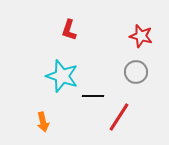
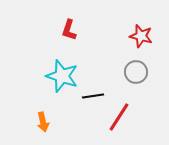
black line: rotated 10 degrees counterclockwise
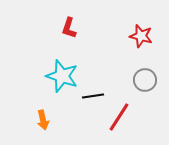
red L-shape: moved 2 px up
gray circle: moved 9 px right, 8 px down
orange arrow: moved 2 px up
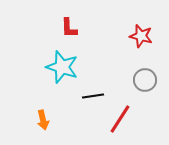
red L-shape: rotated 20 degrees counterclockwise
cyan star: moved 9 px up
red line: moved 1 px right, 2 px down
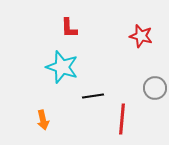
gray circle: moved 10 px right, 8 px down
red line: moved 2 px right; rotated 28 degrees counterclockwise
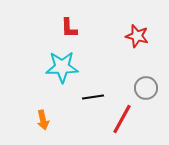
red star: moved 4 px left
cyan star: rotated 20 degrees counterclockwise
gray circle: moved 9 px left
black line: moved 1 px down
red line: rotated 24 degrees clockwise
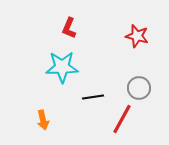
red L-shape: rotated 25 degrees clockwise
gray circle: moved 7 px left
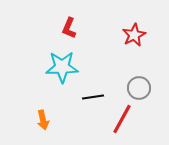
red star: moved 3 px left, 1 px up; rotated 30 degrees clockwise
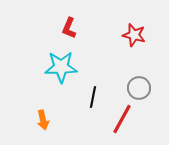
red star: rotated 30 degrees counterclockwise
cyan star: moved 1 px left
black line: rotated 70 degrees counterclockwise
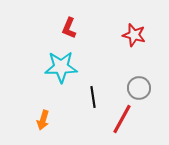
black line: rotated 20 degrees counterclockwise
orange arrow: rotated 30 degrees clockwise
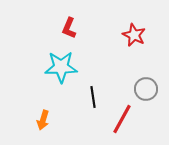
red star: rotated 10 degrees clockwise
gray circle: moved 7 px right, 1 px down
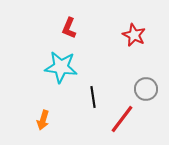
cyan star: rotated 8 degrees clockwise
red line: rotated 8 degrees clockwise
